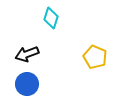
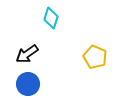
black arrow: rotated 15 degrees counterclockwise
blue circle: moved 1 px right
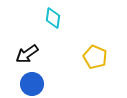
cyan diamond: moved 2 px right; rotated 10 degrees counterclockwise
blue circle: moved 4 px right
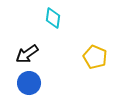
blue circle: moved 3 px left, 1 px up
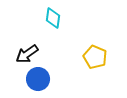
blue circle: moved 9 px right, 4 px up
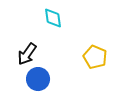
cyan diamond: rotated 15 degrees counterclockwise
black arrow: rotated 20 degrees counterclockwise
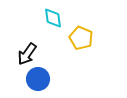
yellow pentagon: moved 14 px left, 19 px up
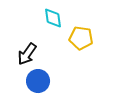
yellow pentagon: rotated 15 degrees counterclockwise
blue circle: moved 2 px down
